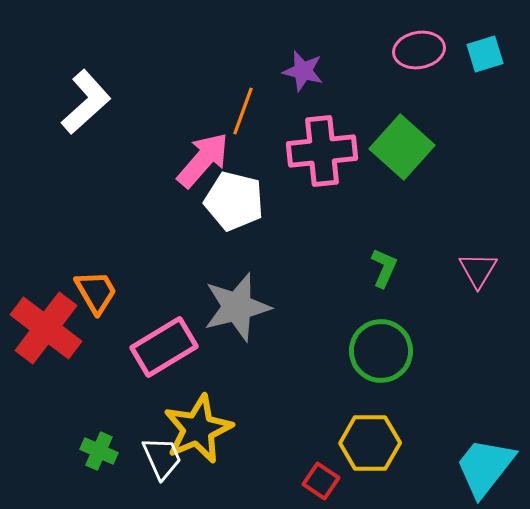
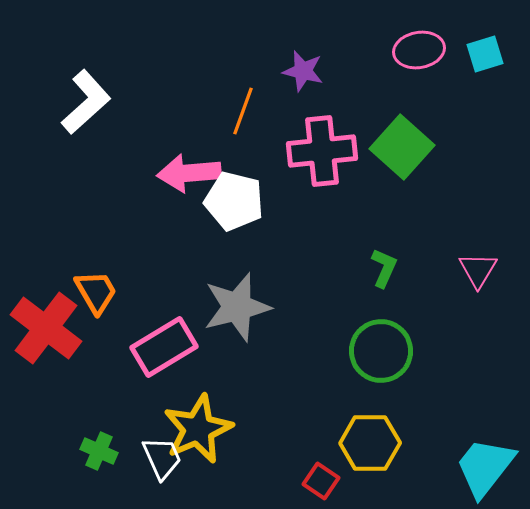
pink arrow: moved 14 px left, 13 px down; rotated 136 degrees counterclockwise
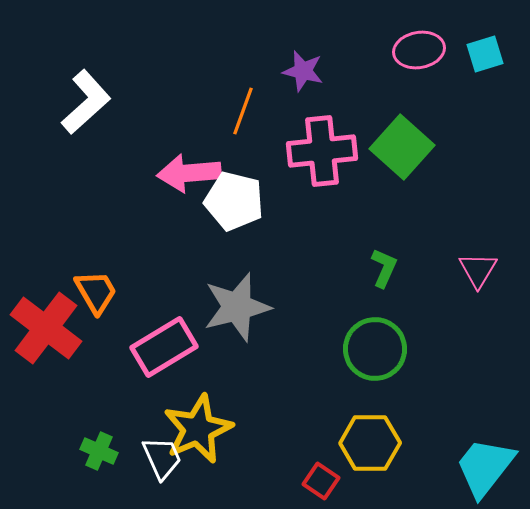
green circle: moved 6 px left, 2 px up
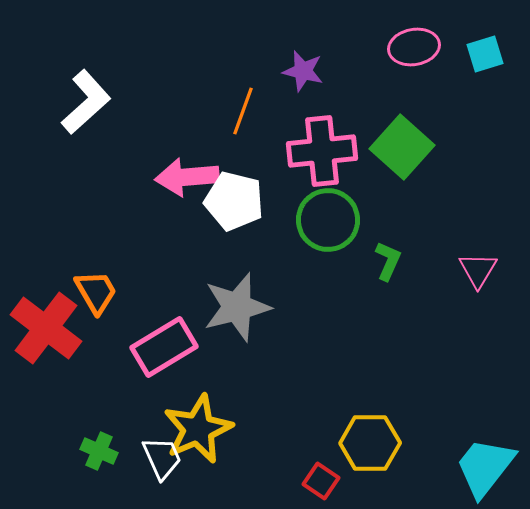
pink ellipse: moved 5 px left, 3 px up
pink arrow: moved 2 px left, 4 px down
green L-shape: moved 4 px right, 7 px up
green circle: moved 47 px left, 129 px up
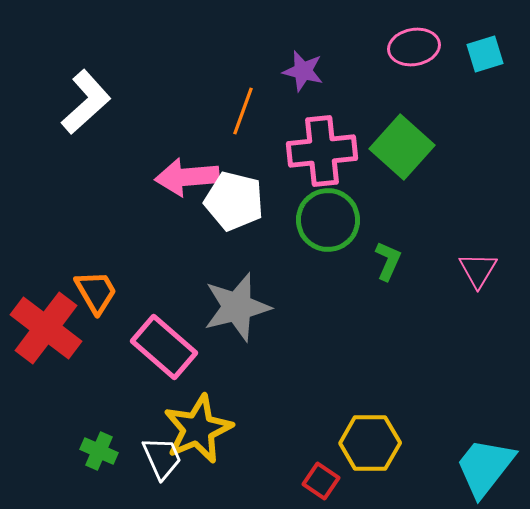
pink rectangle: rotated 72 degrees clockwise
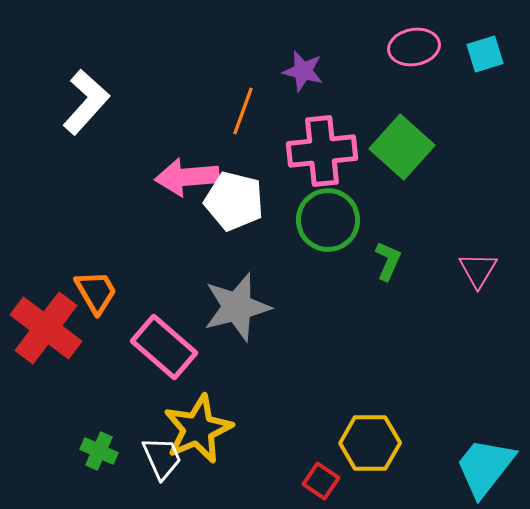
white L-shape: rotated 6 degrees counterclockwise
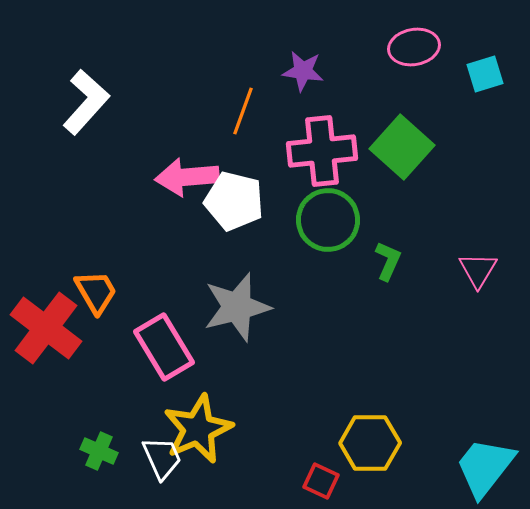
cyan square: moved 20 px down
purple star: rotated 6 degrees counterclockwise
pink rectangle: rotated 18 degrees clockwise
red square: rotated 9 degrees counterclockwise
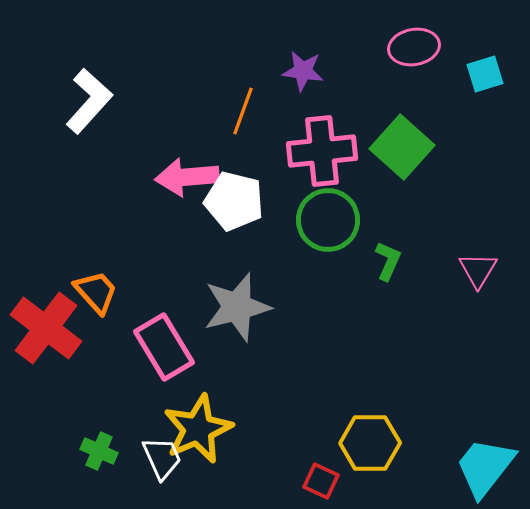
white L-shape: moved 3 px right, 1 px up
orange trapezoid: rotated 12 degrees counterclockwise
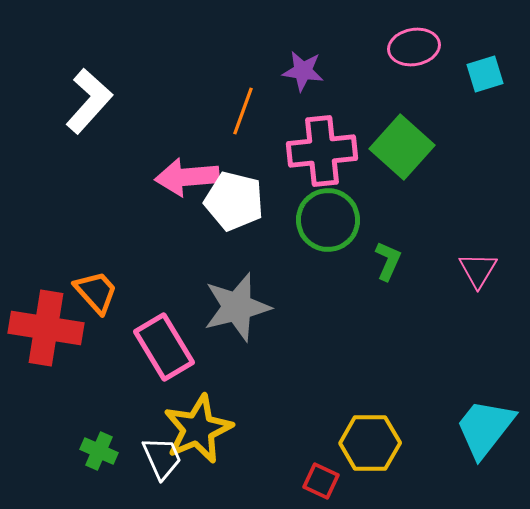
red cross: rotated 28 degrees counterclockwise
cyan trapezoid: moved 39 px up
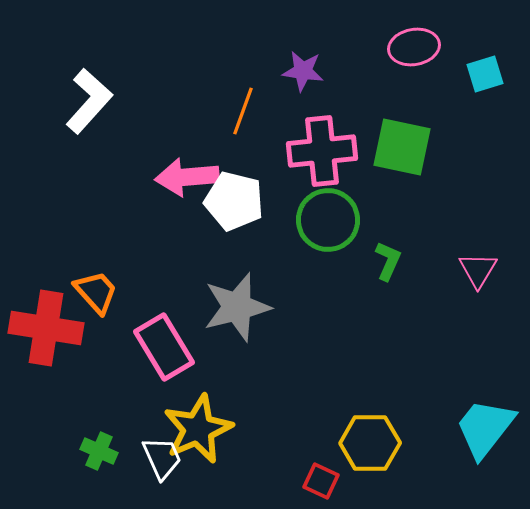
green square: rotated 30 degrees counterclockwise
